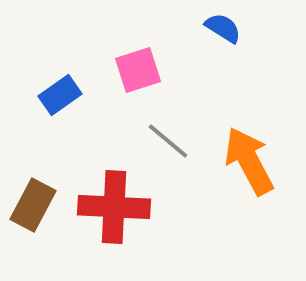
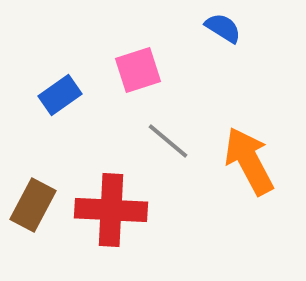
red cross: moved 3 px left, 3 px down
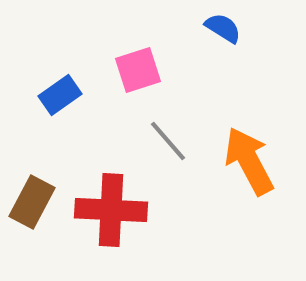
gray line: rotated 9 degrees clockwise
brown rectangle: moved 1 px left, 3 px up
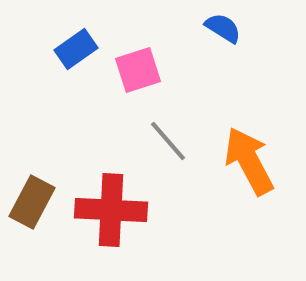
blue rectangle: moved 16 px right, 46 px up
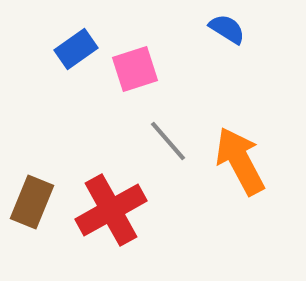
blue semicircle: moved 4 px right, 1 px down
pink square: moved 3 px left, 1 px up
orange arrow: moved 9 px left
brown rectangle: rotated 6 degrees counterclockwise
red cross: rotated 32 degrees counterclockwise
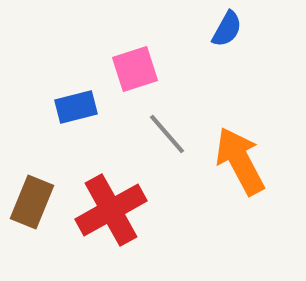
blue semicircle: rotated 87 degrees clockwise
blue rectangle: moved 58 px down; rotated 21 degrees clockwise
gray line: moved 1 px left, 7 px up
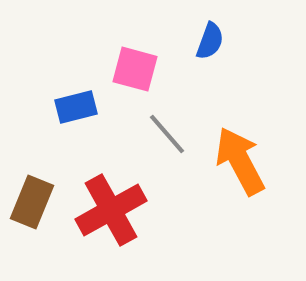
blue semicircle: moved 17 px left, 12 px down; rotated 9 degrees counterclockwise
pink square: rotated 33 degrees clockwise
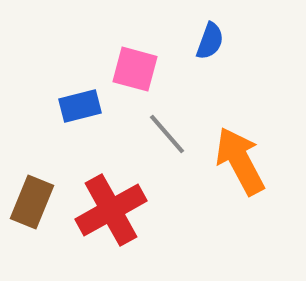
blue rectangle: moved 4 px right, 1 px up
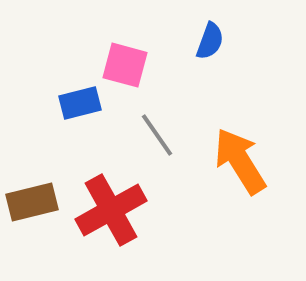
pink square: moved 10 px left, 4 px up
blue rectangle: moved 3 px up
gray line: moved 10 px left, 1 px down; rotated 6 degrees clockwise
orange arrow: rotated 4 degrees counterclockwise
brown rectangle: rotated 54 degrees clockwise
